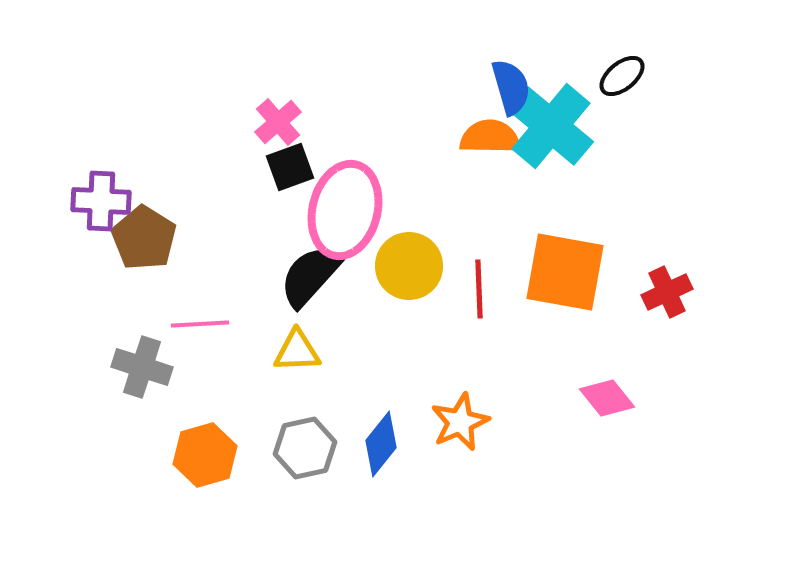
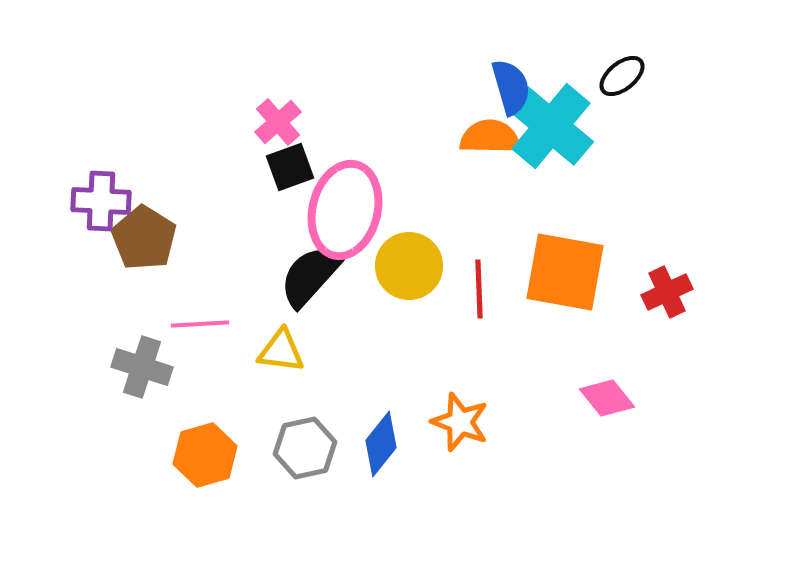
yellow triangle: moved 16 px left; rotated 9 degrees clockwise
orange star: rotated 28 degrees counterclockwise
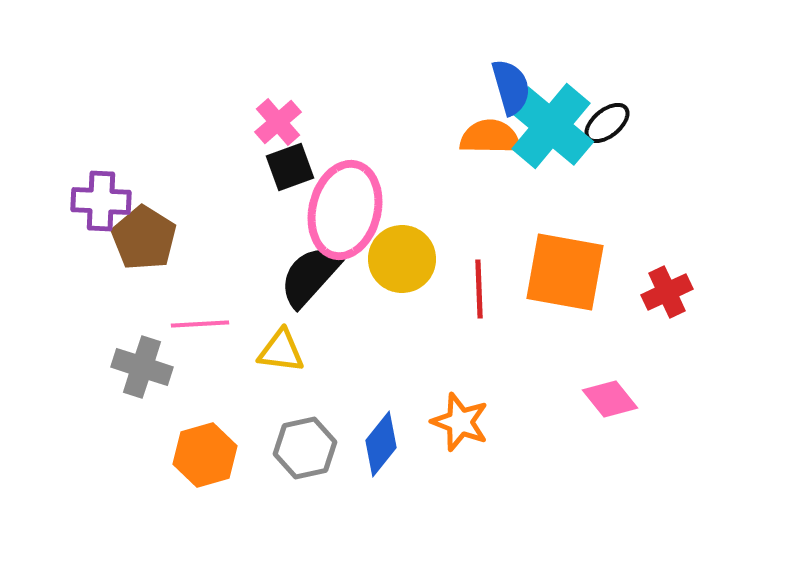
black ellipse: moved 15 px left, 47 px down
yellow circle: moved 7 px left, 7 px up
pink diamond: moved 3 px right, 1 px down
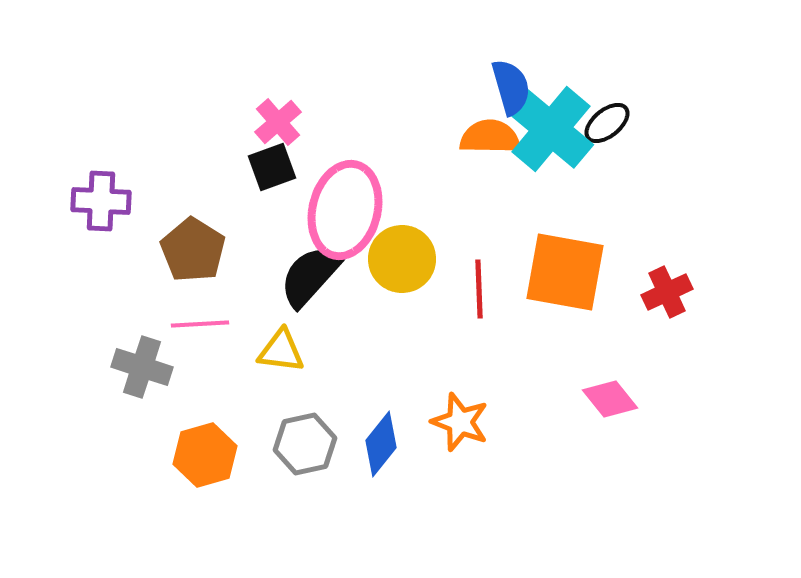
cyan cross: moved 3 px down
black square: moved 18 px left
brown pentagon: moved 49 px right, 12 px down
gray hexagon: moved 4 px up
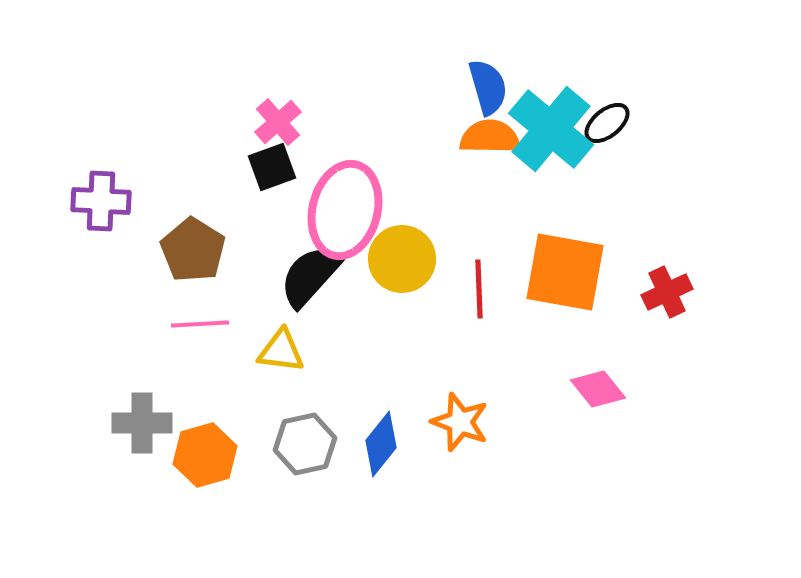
blue semicircle: moved 23 px left
gray cross: moved 56 px down; rotated 18 degrees counterclockwise
pink diamond: moved 12 px left, 10 px up
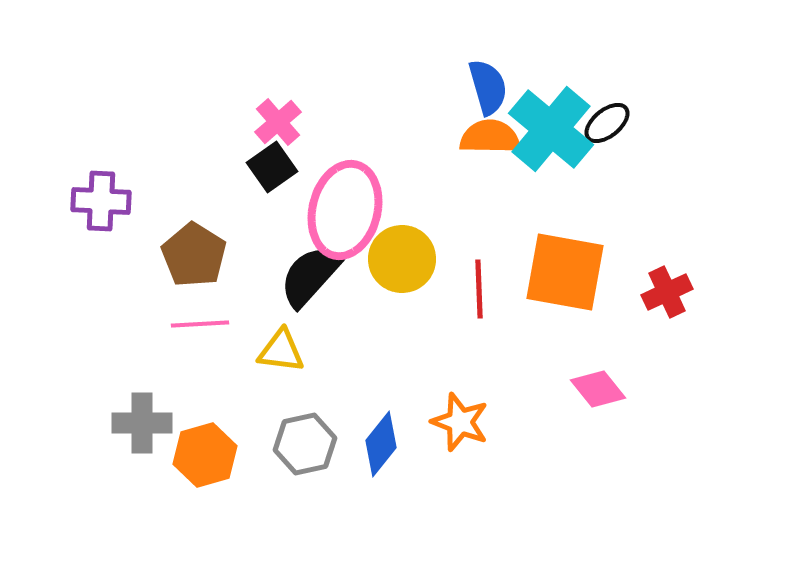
black square: rotated 15 degrees counterclockwise
brown pentagon: moved 1 px right, 5 px down
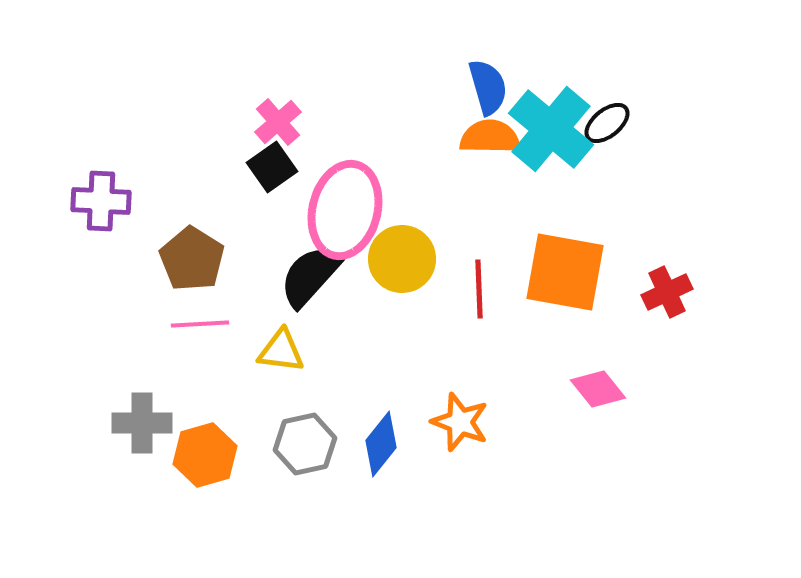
brown pentagon: moved 2 px left, 4 px down
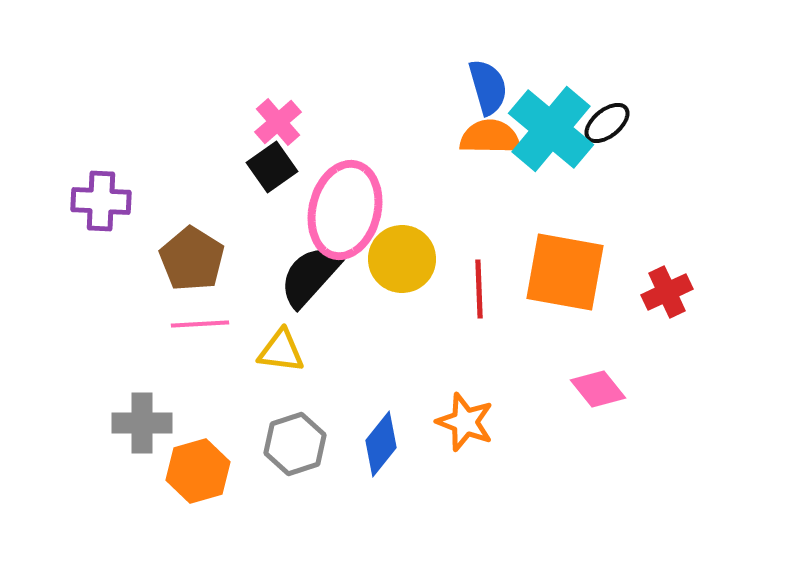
orange star: moved 5 px right
gray hexagon: moved 10 px left; rotated 6 degrees counterclockwise
orange hexagon: moved 7 px left, 16 px down
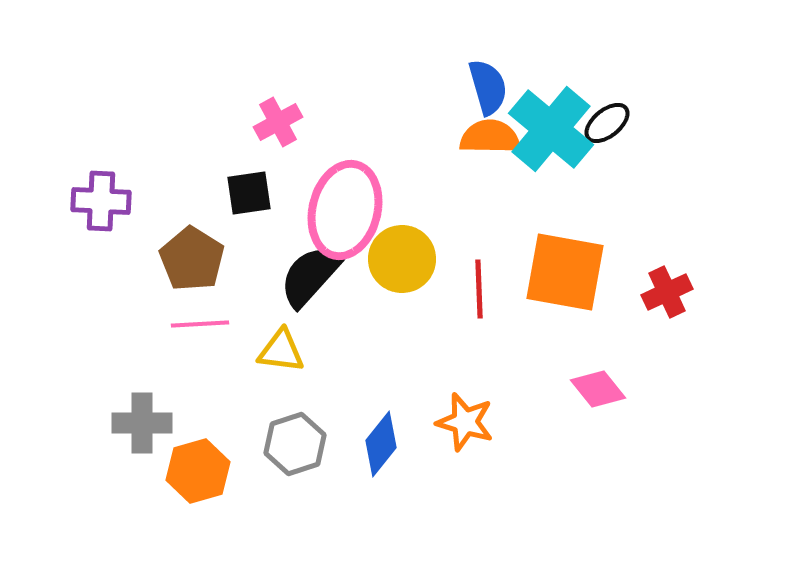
pink cross: rotated 12 degrees clockwise
black square: moved 23 px left, 26 px down; rotated 27 degrees clockwise
orange star: rotated 4 degrees counterclockwise
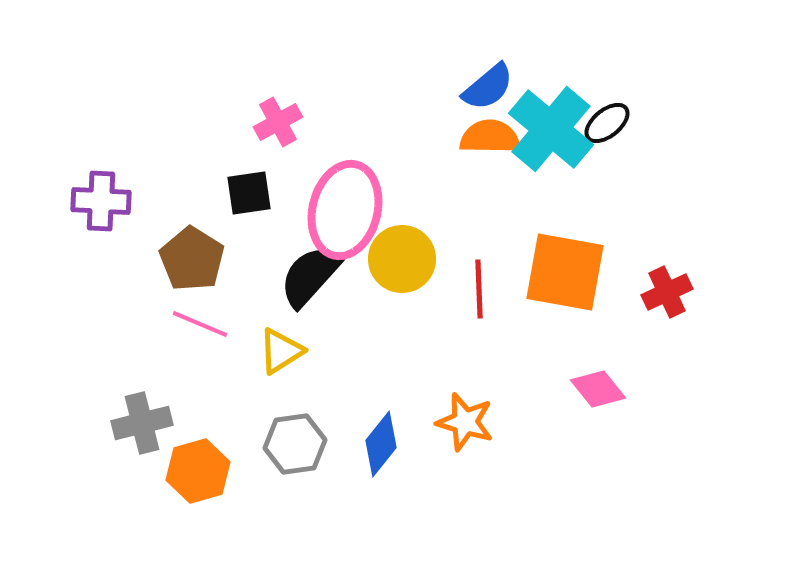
blue semicircle: rotated 66 degrees clockwise
pink line: rotated 26 degrees clockwise
yellow triangle: rotated 39 degrees counterclockwise
gray cross: rotated 14 degrees counterclockwise
gray hexagon: rotated 10 degrees clockwise
